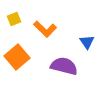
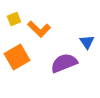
orange L-shape: moved 6 px left
orange square: rotated 10 degrees clockwise
purple semicircle: moved 3 px up; rotated 36 degrees counterclockwise
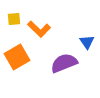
yellow square: rotated 16 degrees clockwise
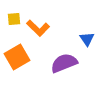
orange L-shape: moved 1 px left, 1 px up
blue triangle: moved 3 px up
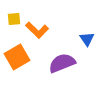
orange L-shape: moved 1 px left, 2 px down
purple semicircle: moved 2 px left
